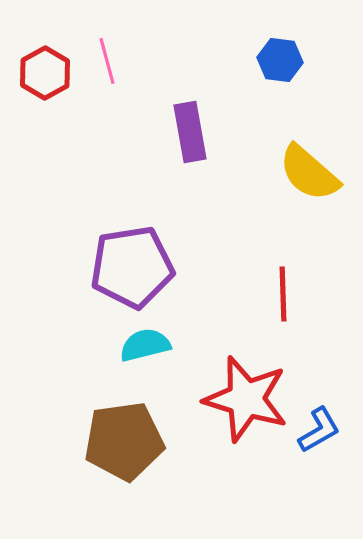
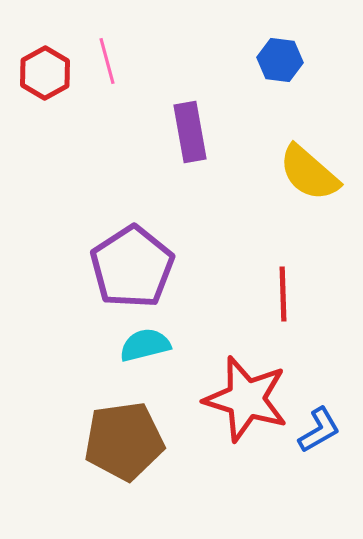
purple pentagon: rotated 24 degrees counterclockwise
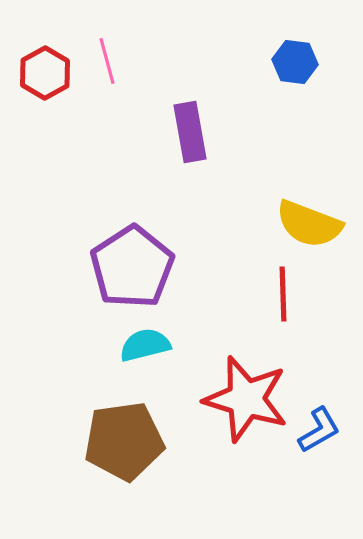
blue hexagon: moved 15 px right, 2 px down
yellow semicircle: moved 51 px down; rotated 20 degrees counterclockwise
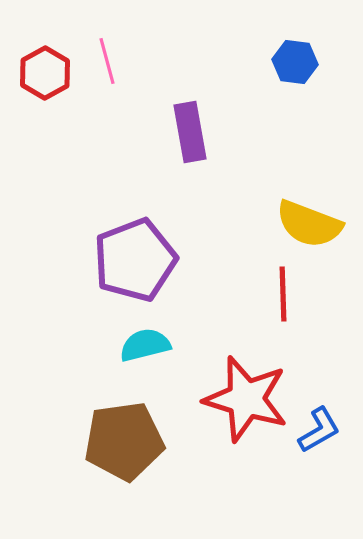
purple pentagon: moved 3 px right, 7 px up; rotated 12 degrees clockwise
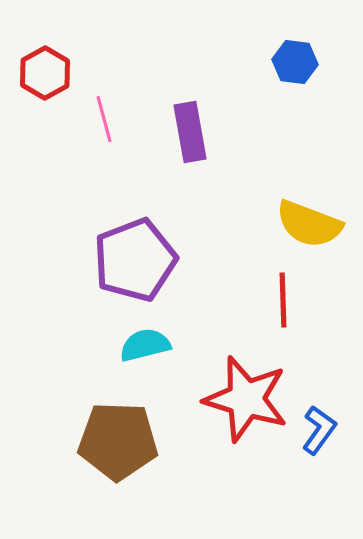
pink line: moved 3 px left, 58 px down
red line: moved 6 px down
blue L-shape: rotated 24 degrees counterclockwise
brown pentagon: moved 6 px left; rotated 10 degrees clockwise
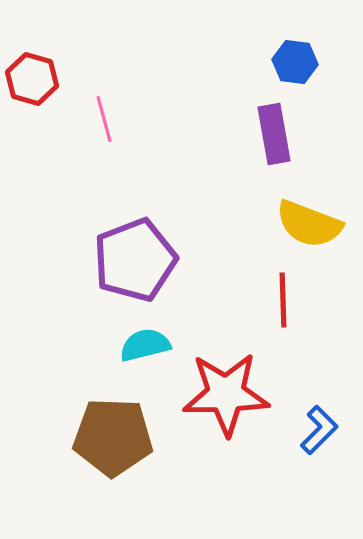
red hexagon: moved 13 px left, 6 px down; rotated 15 degrees counterclockwise
purple rectangle: moved 84 px right, 2 px down
red star: moved 20 px left, 5 px up; rotated 18 degrees counterclockwise
blue L-shape: rotated 9 degrees clockwise
brown pentagon: moved 5 px left, 4 px up
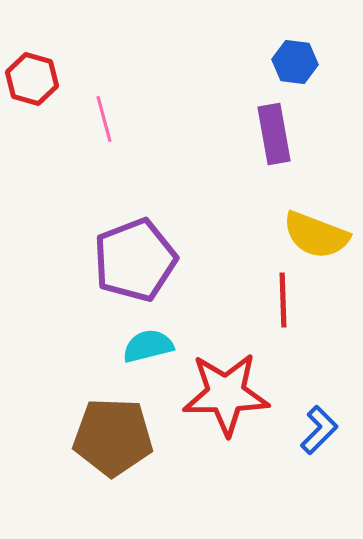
yellow semicircle: moved 7 px right, 11 px down
cyan semicircle: moved 3 px right, 1 px down
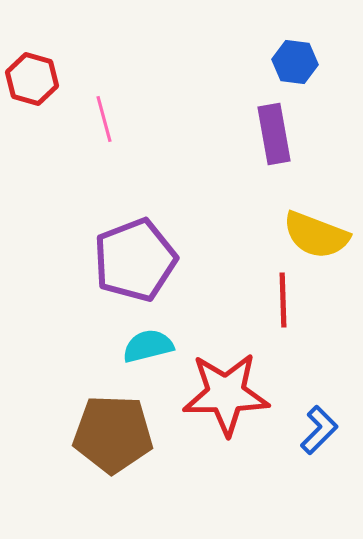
brown pentagon: moved 3 px up
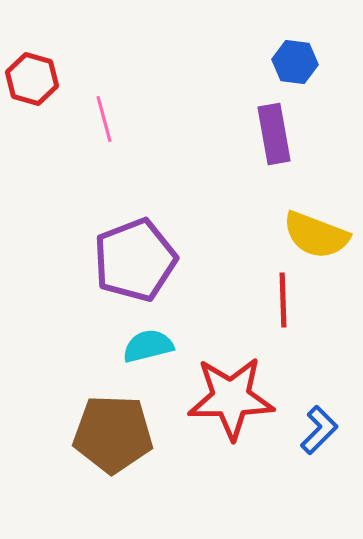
red star: moved 5 px right, 4 px down
